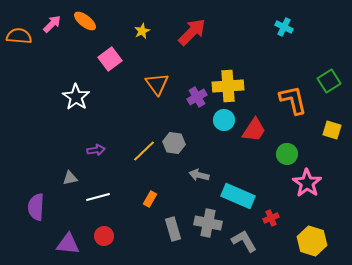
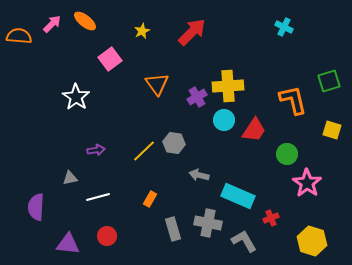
green square: rotated 15 degrees clockwise
red circle: moved 3 px right
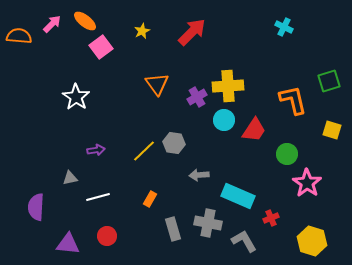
pink square: moved 9 px left, 12 px up
gray arrow: rotated 18 degrees counterclockwise
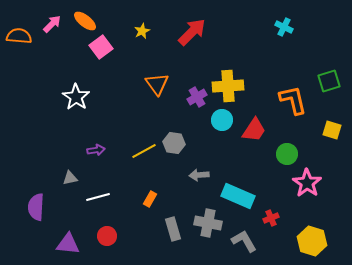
cyan circle: moved 2 px left
yellow line: rotated 15 degrees clockwise
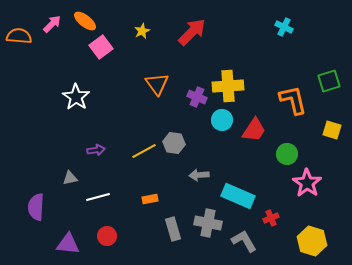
purple cross: rotated 36 degrees counterclockwise
orange rectangle: rotated 49 degrees clockwise
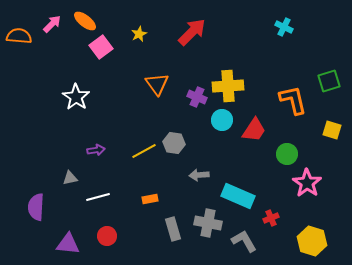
yellow star: moved 3 px left, 3 px down
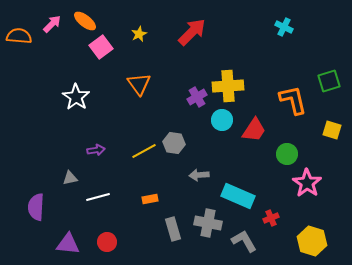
orange triangle: moved 18 px left
purple cross: rotated 36 degrees clockwise
red circle: moved 6 px down
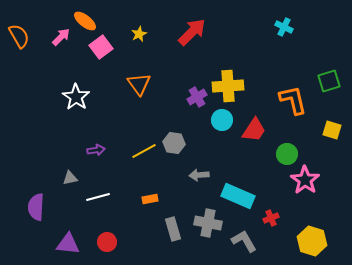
pink arrow: moved 9 px right, 13 px down
orange semicircle: rotated 55 degrees clockwise
pink star: moved 2 px left, 3 px up
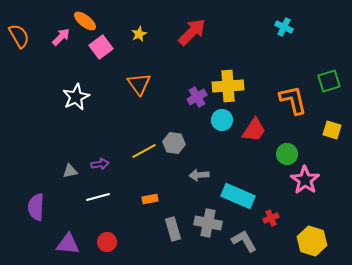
white star: rotated 12 degrees clockwise
purple arrow: moved 4 px right, 14 px down
gray triangle: moved 7 px up
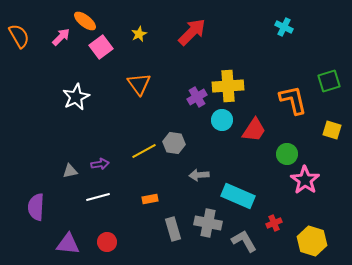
red cross: moved 3 px right, 5 px down
